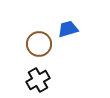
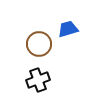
black cross: rotated 10 degrees clockwise
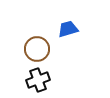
brown circle: moved 2 px left, 5 px down
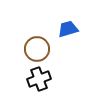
black cross: moved 1 px right, 1 px up
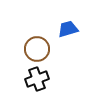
black cross: moved 2 px left
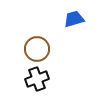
blue trapezoid: moved 6 px right, 10 px up
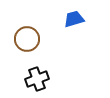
brown circle: moved 10 px left, 10 px up
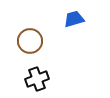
brown circle: moved 3 px right, 2 px down
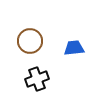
blue trapezoid: moved 29 px down; rotated 10 degrees clockwise
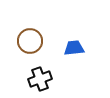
black cross: moved 3 px right
